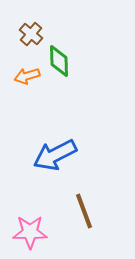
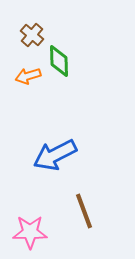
brown cross: moved 1 px right, 1 px down
orange arrow: moved 1 px right
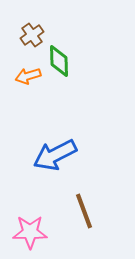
brown cross: rotated 15 degrees clockwise
